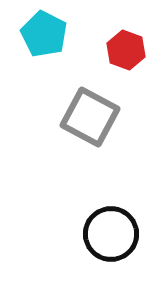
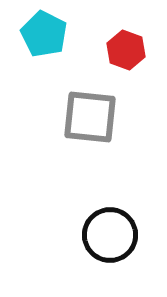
gray square: rotated 22 degrees counterclockwise
black circle: moved 1 px left, 1 px down
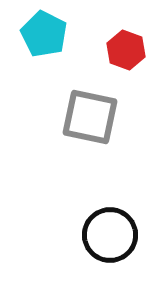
gray square: rotated 6 degrees clockwise
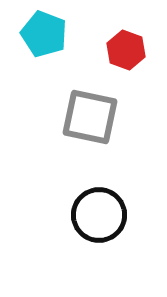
cyan pentagon: rotated 6 degrees counterclockwise
black circle: moved 11 px left, 20 px up
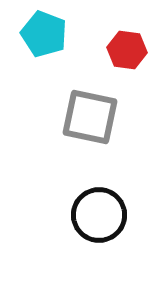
red hexagon: moved 1 px right; rotated 12 degrees counterclockwise
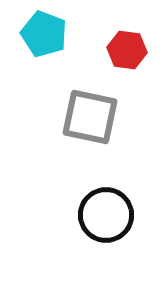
black circle: moved 7 px right
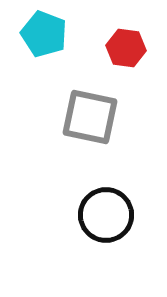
red hexagon: moved 1 px left, 2 px up
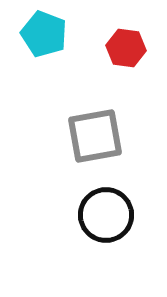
gray square: moved 5 px right, 19 px down; rotated 22 degrees counterclockwise
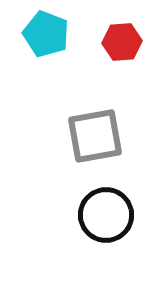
cyan pentagon: moved 2 px right
red hexagon: moved 4 px left, 6 px up; rotated 12 degrees counterclockwise
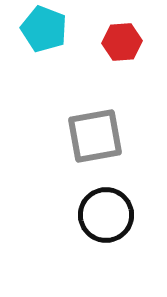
cyan pentagon: moved 2 px left, 5 px up
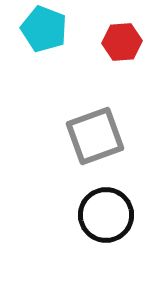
gray square: rotated 10 degrees counterclockwise
